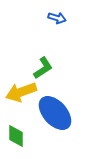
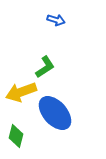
blue arrow: moved 1 px left, 2 px down
green L-shape: moved 2 px right, 1 px up
green diamond: rotated 15 degrees clockwise
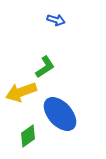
blue ellipse: moved 5 px right, 1 px down
green diamond: moved 12 px right; rotated 40 degrees clockwise
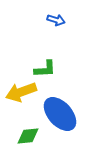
green L-shape: moved 2 px down; rotated 30 degrees clockwise
green diamond: rotated 30 degrees clockwise
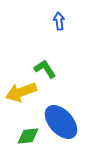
blue arrow: moved 3 px right, 1 px down; rotated 114 degrees counterclockwise
green L-shape: rotated 120 degrees counterclockwise
blue ellipse: moved 1 px right, 8 px down
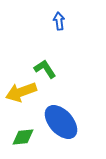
green diamond: moved 5 px left, 1 px down
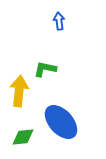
green L-shape: rotated 45 degrees counterclockwise
yellow arrow: moved 2 px left, 1 px up; rotated 116 degrees clockwise
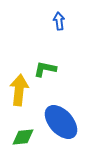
yellow arrow: moved 1 px up
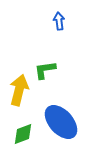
green L-shape: moved 1 px down; rotated 20 degrees counterclockwise
yellow arrow: rotated 8 degrees clockwise
green diamond: moved 3 px up; rotated 15 degrees counterclockwise
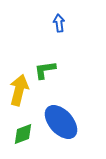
blue arrow: moved 2 px down
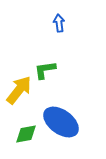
yellow arrow: rotated 24 degrees clockwise
blue ellipse: rotated 12 degrees counterclockwise
green diamond: moved 3 px right; rotated 10 degrees clockwise
